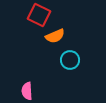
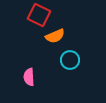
pink semicircle: moved 2 px right, 14 px up
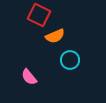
pink semicircle: rotated 36 degrees counterclockwise
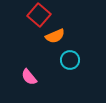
red square: rotated 15 degrees clockwise
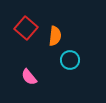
red square: moved 13 px left, 13 px down
orange semicircle: rotated 60 degrees counterclockwise
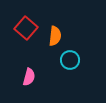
pink semicircle: rotated 126 degrees counterclockwise
